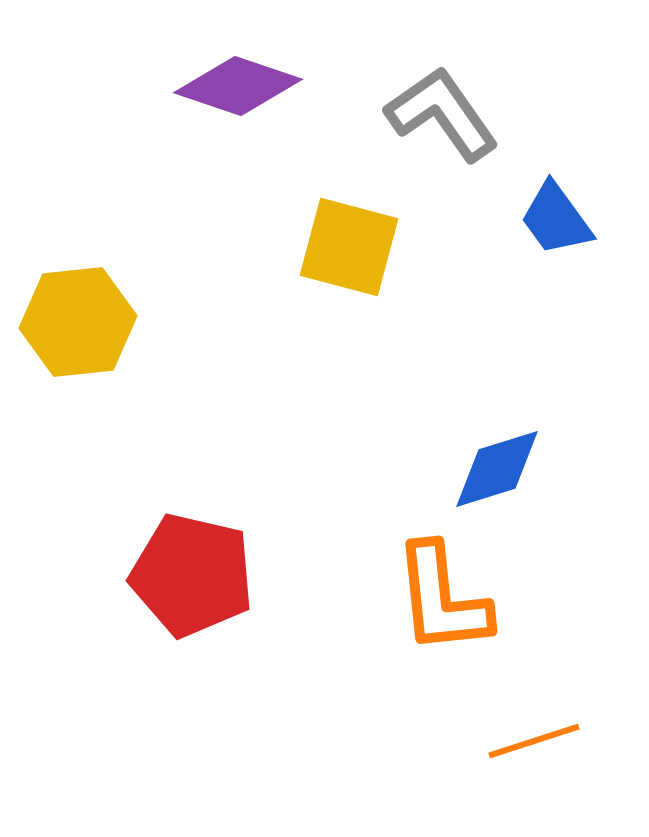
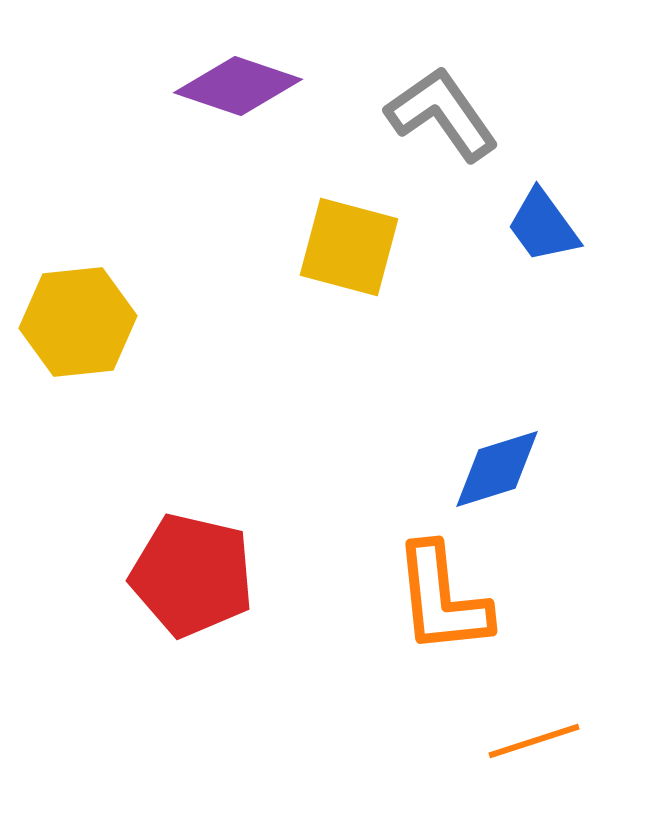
blue trapezoid: moved 13 px left, 7 px down
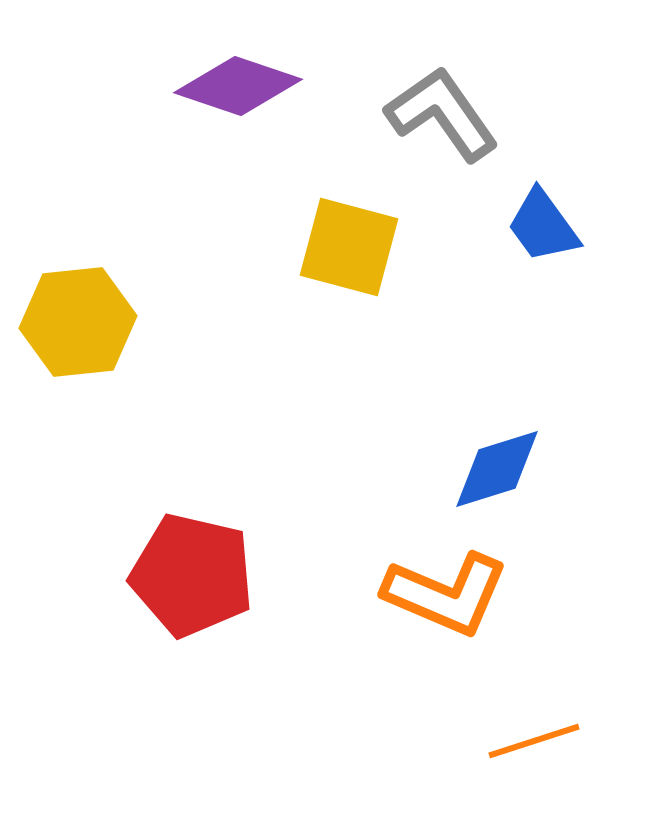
orange L-shape: moved 4 px right, 5 px up; rotated 61 degrees counterclockwise
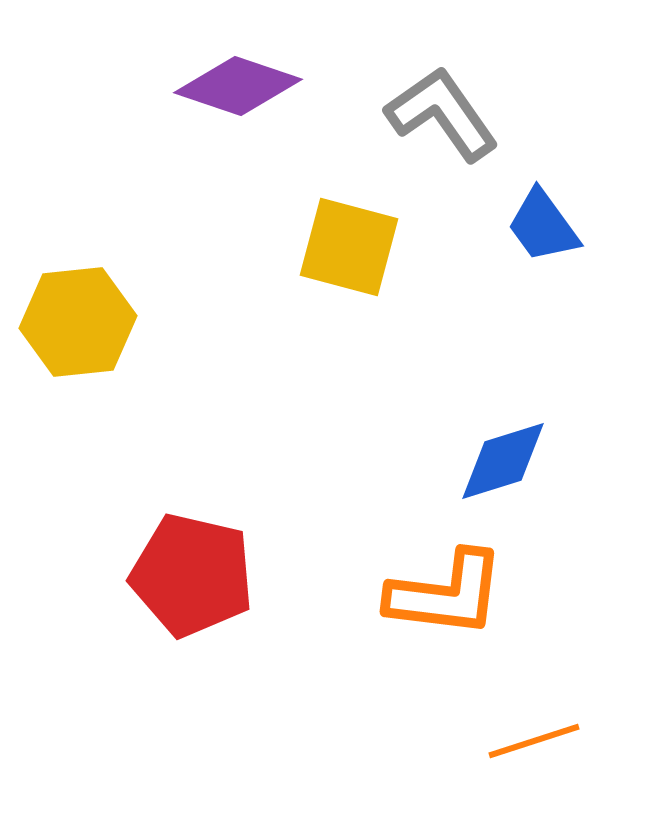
blue diamond: moved 6 px right, 8 px up
orange L-shape: rotated 16 degrees counterclockwise
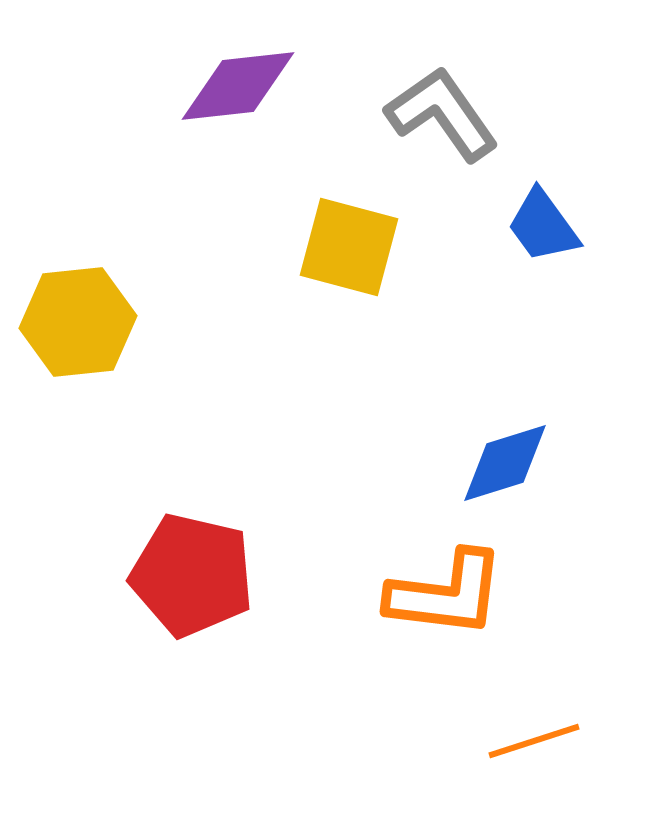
purple diamond: rotated 25 degrees counterclockwise
blue diamond: moved 2 px right, 2 px down
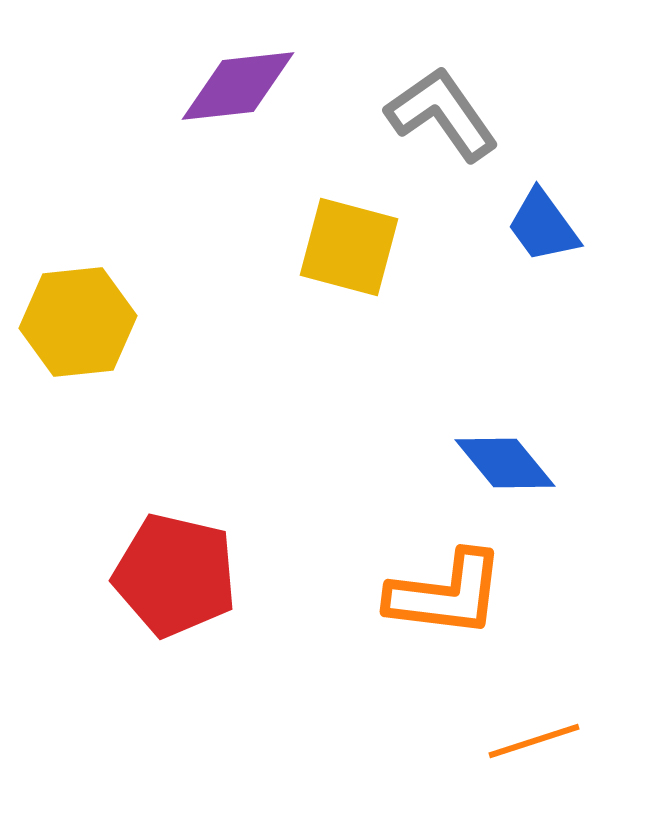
blue diamond: rotated 68 degrees clockwise
red pentagon: moved 17 px left
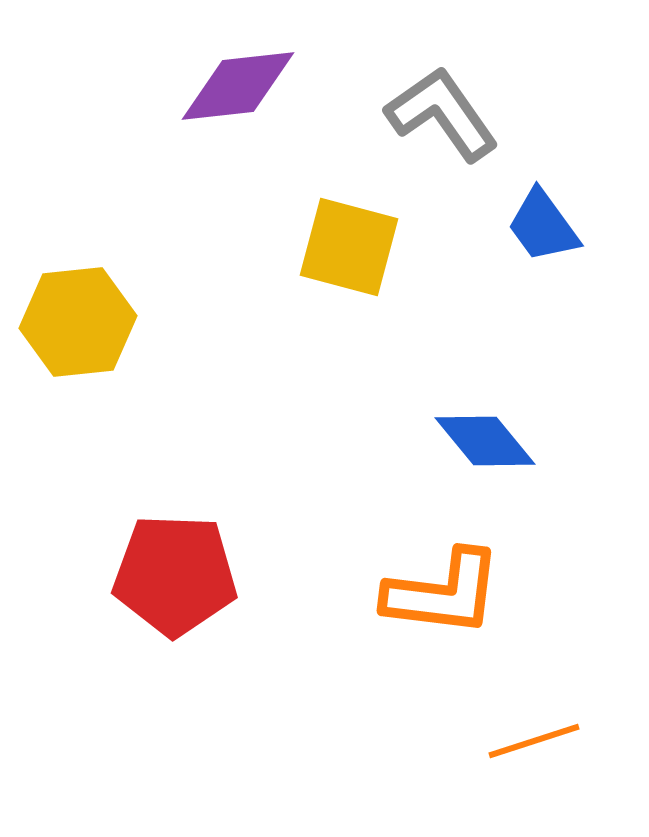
blue diamond: moved 20 px left, 22 px up
red pentagon: rotated 11 degrees counterclockwise
orange L-shape: moved 3 px left, 1 px up
